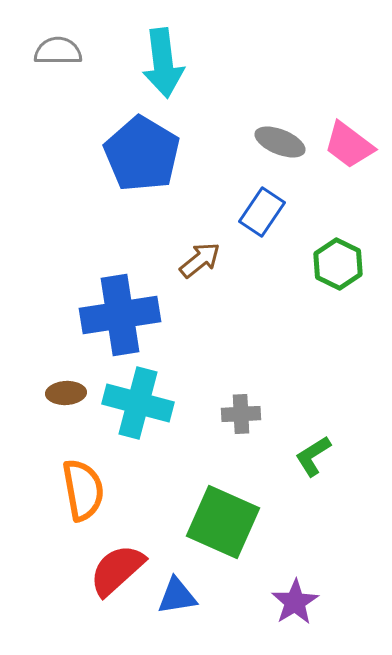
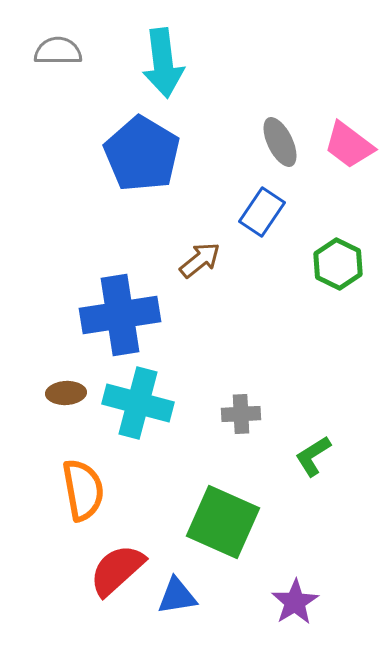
gray ellipse: rotated 42 degrees clockwise
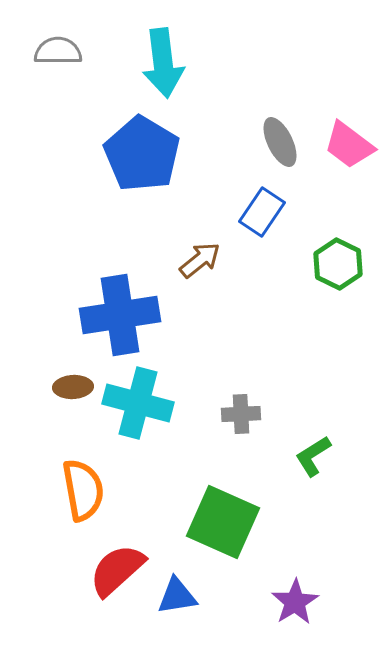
brown ellipse: moved 7 px right, 6 px up
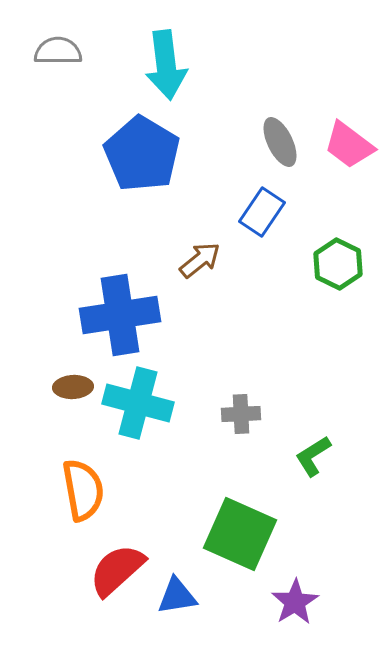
cyan arrow: moved 3 px right, 2 px down
green square: moved 17 px right, 12 px down
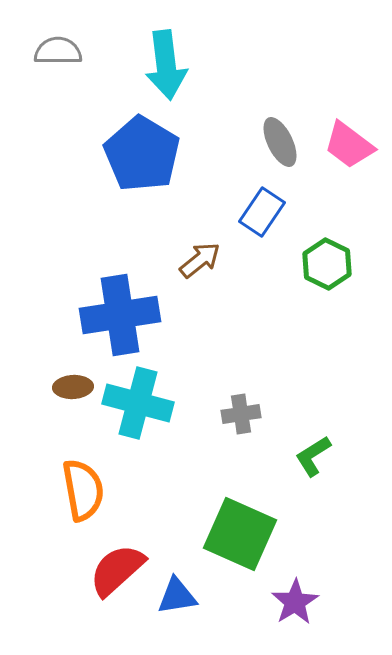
green hexagon: moved 11 px left
gray cross: rotated 6 degrees counterclockwise
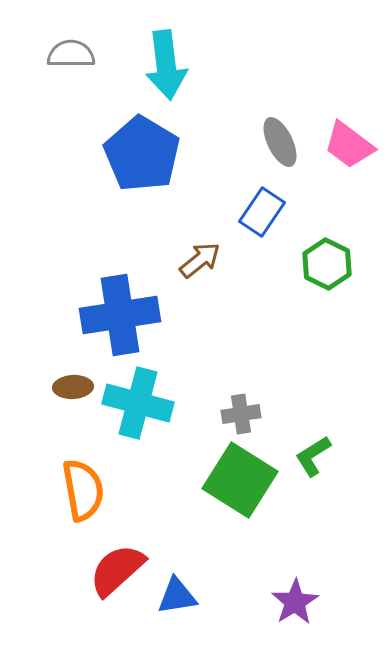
gray semicircle: moved 13 px right, 3 px down
green square: moved 54 px up; rotated 8 degrees clockwise
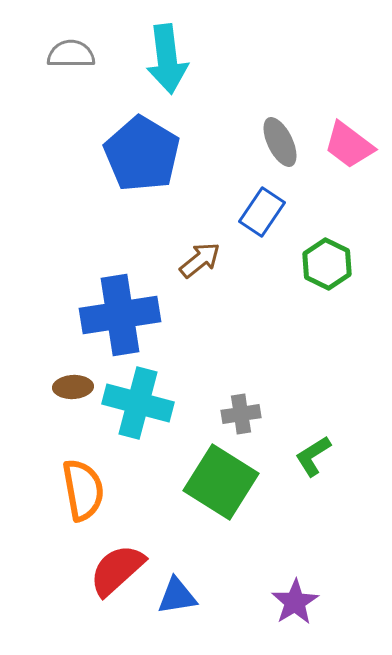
cyan arrow: moved 1 px right, 6 px up
green square: moved 19 px left, 2 px down
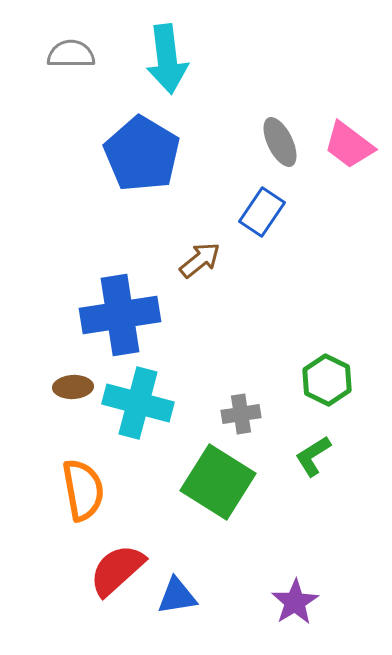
green hexagon: moved 116 px down
green square: moved 3 px left
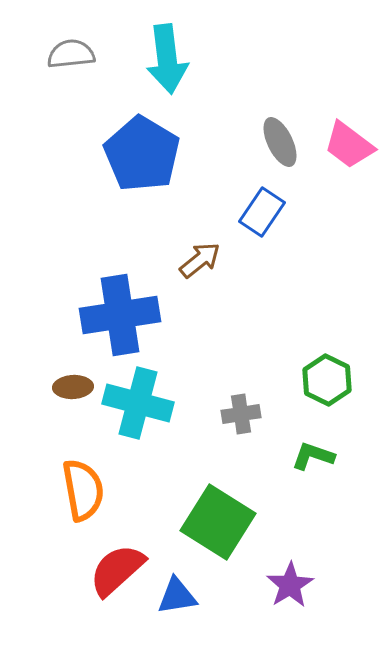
gray semicircle: rotated 6 degrees counterclockwise
green L-shape: rotated 51 degrees clockwise
green square: moved 40 px down
purple star: moved 5 px left, 17 px up
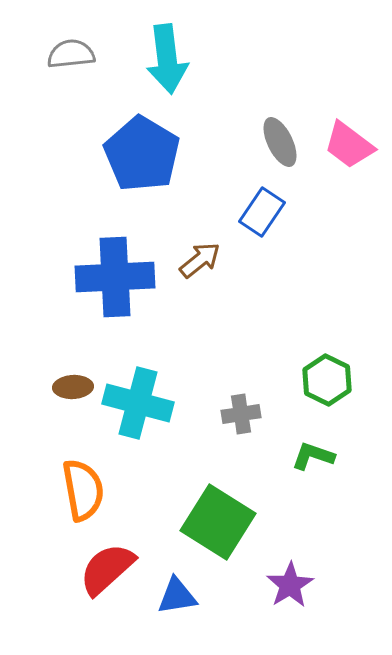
blue cross: moved 5 px left, 38 px up; rotated 6 degrees clockwise
red semicircle: moved 10 px left, 1 px up
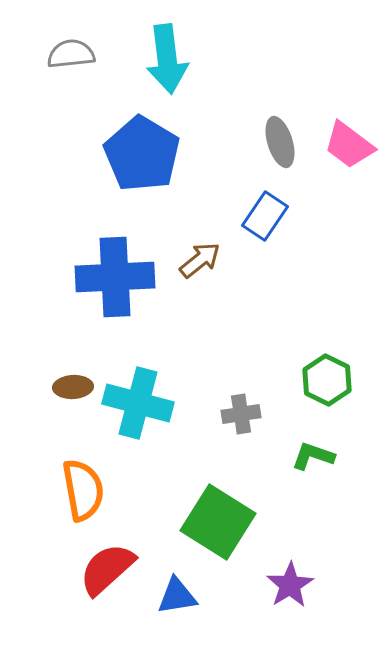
gray ellipse: rotated 9 degrees clockwise
blue rectangle: moved 3 px right, 4 px down
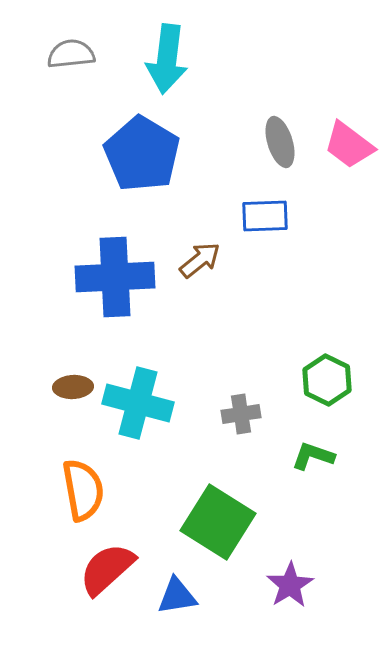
cyan arrow: rotated 14 degrees clockwise
blue rectangle: rotated 54 degrees clockwise
